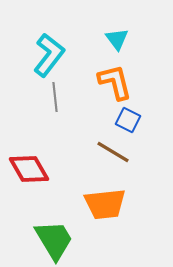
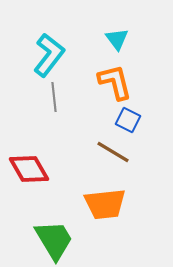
gray line: moved 1 px left
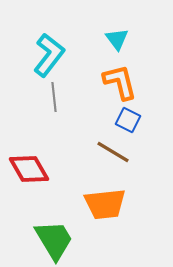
orange L-shape: moved 5 px right
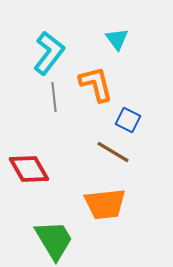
cyan L-shape: moved 2 px up
orange L-shape: moved 24 px left, 2 px down
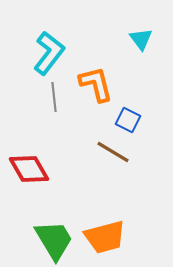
cyan triangle: moved 24 px right
orange trapezoid: moved 33 px down; rotated 9 degrees counterclockwise
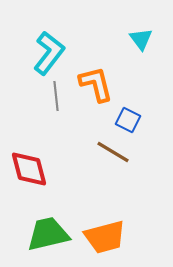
gray line: moved 2 px right, 1 px up
red diamond: rotated 15 degrees clockwise
green trapezoid: moved 6 px left, 6 px up; rotated 72 degrees counterclockwise
